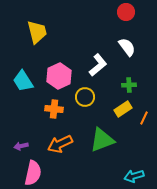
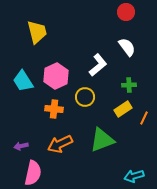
pink hexagon: moved 3 px left
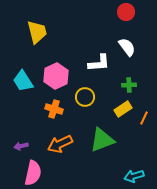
white L-shape: moved 1 px right, 2 px up; rotated 35 degrees clockwise
orange cross: rotated 12 degrees clockwise
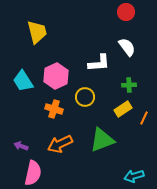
purple arrow: rotated 32 degrees clockwise
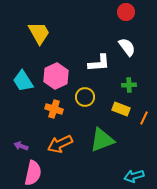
yellow trapezoid: moved 2 px right, 1 px down; rotated 15 degrees counterclockwise
yellow rectangle: moved 2 px left; rotated 54 degrees clockwise
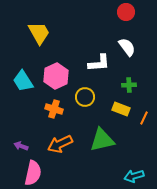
green triangle: rotated 8 degrees clockwise
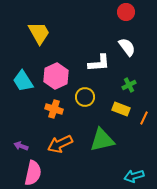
green cross: rotated 24 degrees counterclockwise
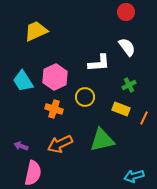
yellow trapezoid: moved 3 px left, 2 px up; rotated 85 degrees counterclockwise
pink hexagon: moved 1 px left, 1 px down
